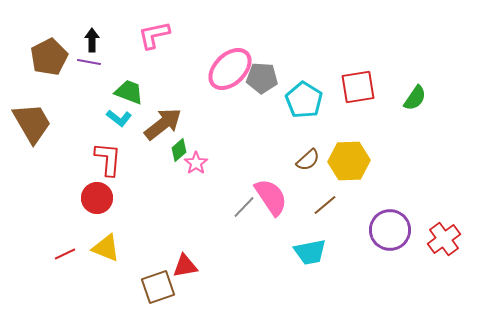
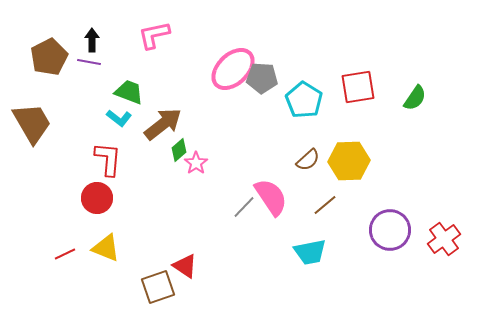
pink ellipse: moved 3 px right
red triangle: rotated 44 degrees clockwise
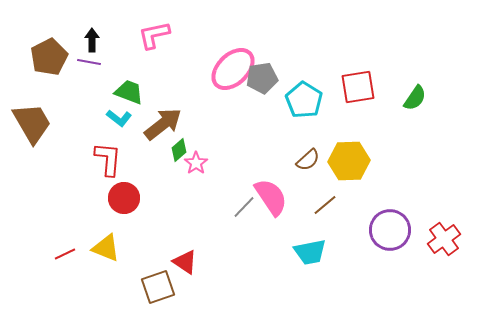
gray pentagon: rotated 12 degrees counterclockwise
red circle: moved 27 px right
red triangle: moved 4 px up
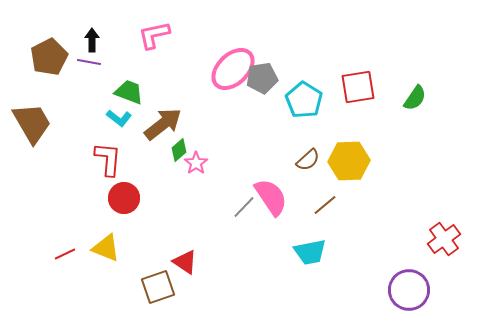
purple circle: moved 19 px right, 60 px down
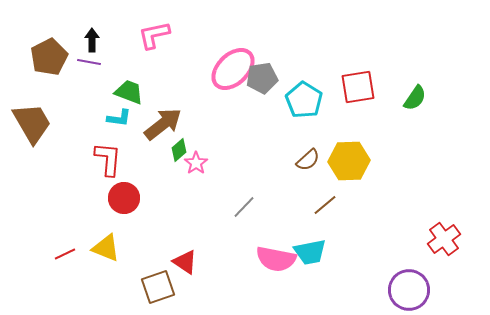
cyan L-shape: rotated 30 degrees counterclockwise
pink semicircle: moved 5 px right, 62 px down; rotated 135 degrees clockwise
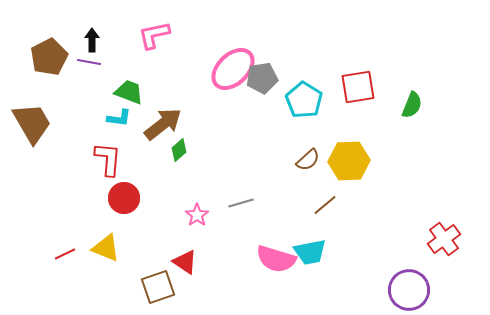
green semicircle: moved 3 px left, 7 px down; rotated 12 degrees counterclockwise
pink star: moved 1 px right, 52 px down
gray line: moved 3 px left, 4 px up; rotated 30 degrees clockwise
pink semicircle: rotated 6 degrees clockwise
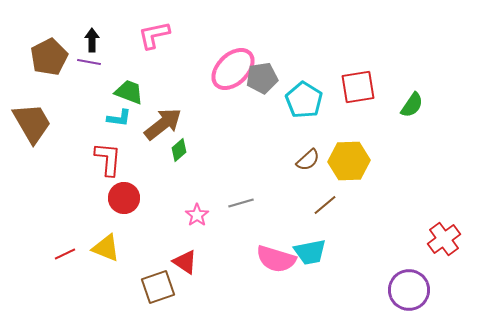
green semicircle: rotated 12 degrees clockwise
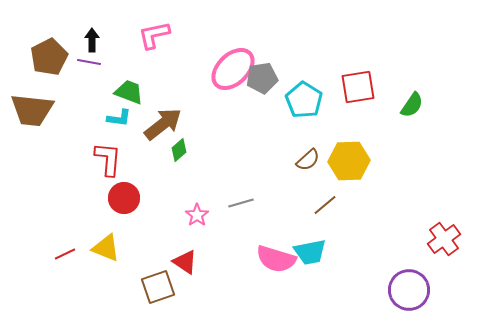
brown trapezoid: moved 13 px up; rotated 126 degrees clockwise
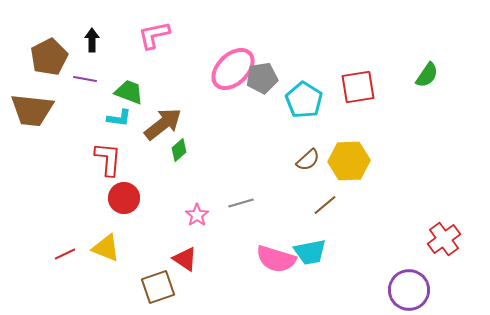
purple line: moved 4 px left, 17 px down
green semicircle: moved 15 px right, 30 px up
red triangle: moved 3 px up
